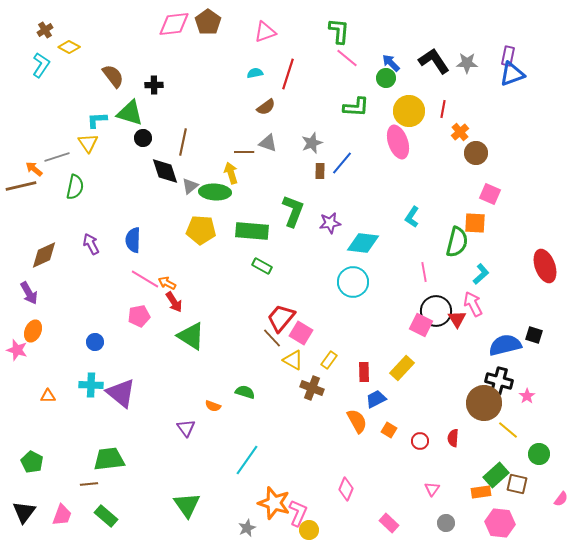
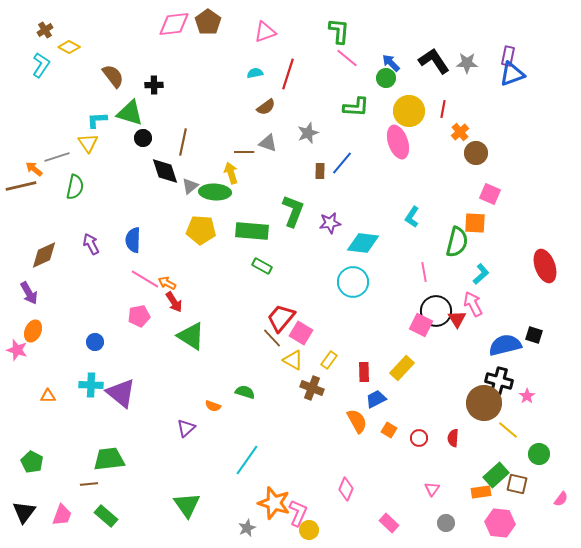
gray star at (312, 143): moved 4 px left, 10 px up
purple triangle at (186, 428): rotated 24 degrees clockwise
red circle at (420, 441): moved 1 px left, 3 px up
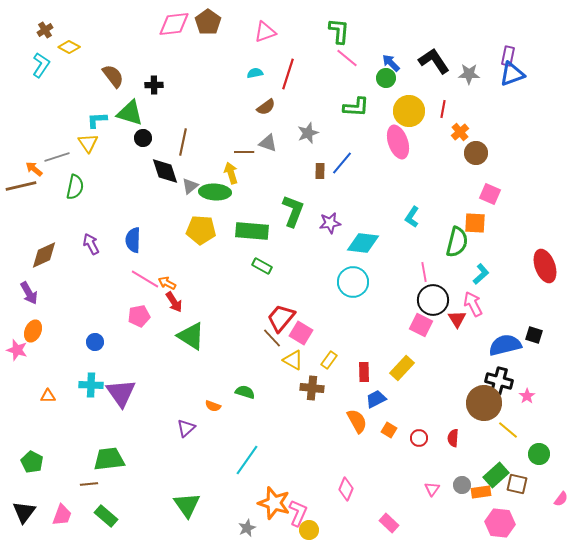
gray star at (467, 63): moved 2 px right, 11 px down
black circle at (436, 311): moved 3 px left, 11 px up
brown cross at (312, 388): rotated 15 degrees counterclockwise
purple triangle at (121, 393): rotated 16 degrees clockwise
gray circle at (446, 523): moved 16 px right, 38 px up
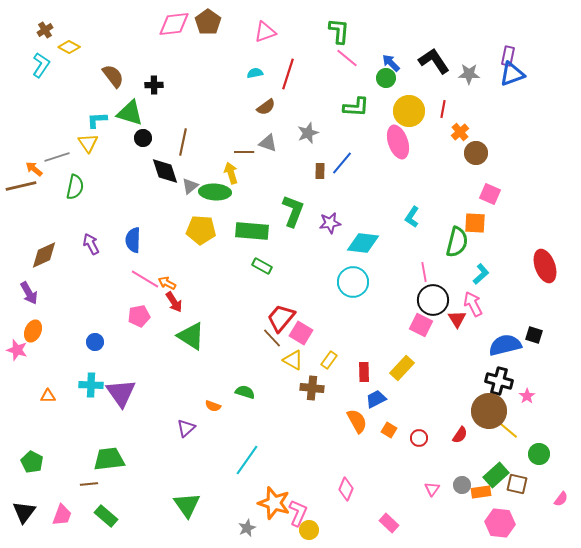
brown circle at (484, 403): moved 5 px right, 8 px down
red semicircle at (453, 438): moved 7 px right, 3 px up; rotated 150 degrees counterclockwise
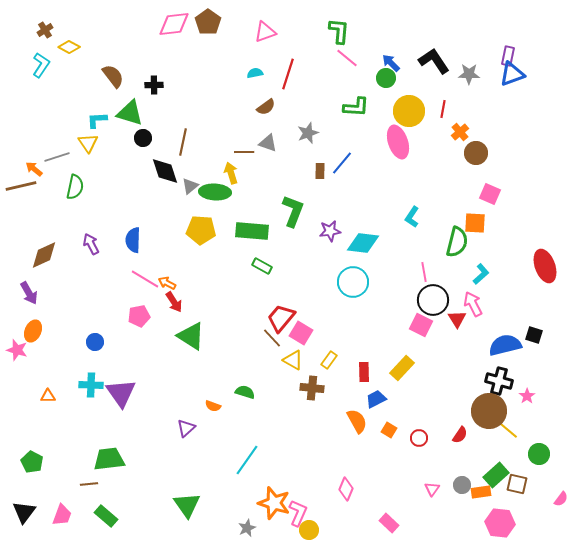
purple star at (330, 223): moved 8 px down
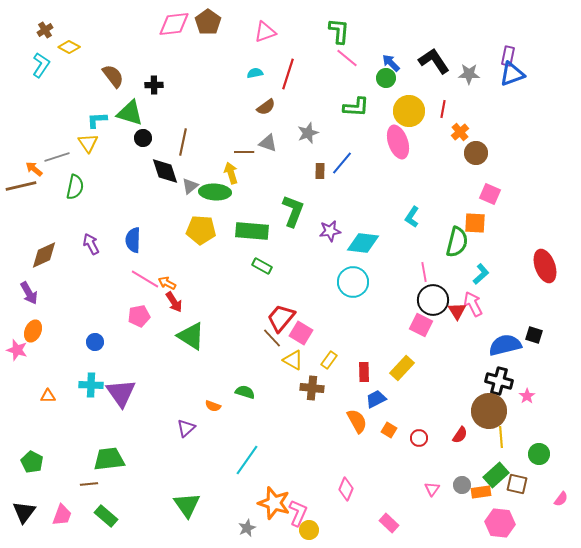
red triangle at (457, 319): moved 8 px up
yellow line at (508, 430): moved 7 px left, 7 px down; rotated 45 degrees clockwise
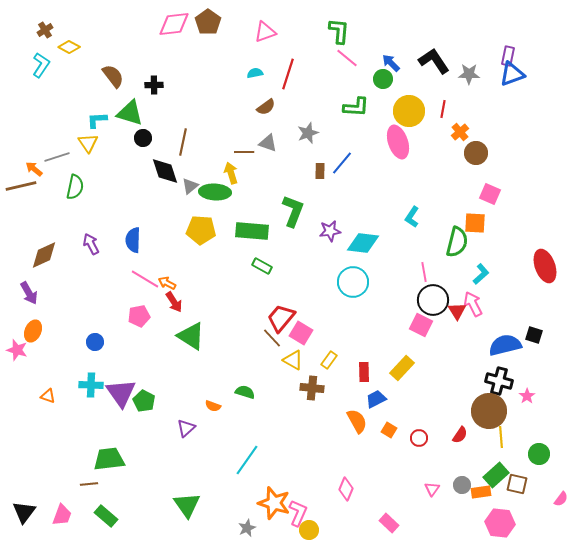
green circle at (386, 78): moved 3 px left, 1 px down
orange triangle at (48, 396): rotated 21 degrees clockwise
green pentagon at (32, 462): moved 112 px right, 61 px up
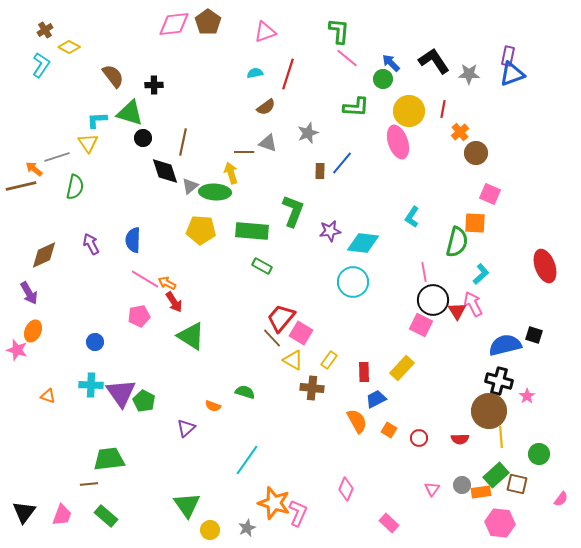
red semicircle at (460, 435): moved 4 px down; rotated 54 degrees clockwise
yellow circle at (309, 530): moved 99 px left
